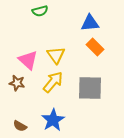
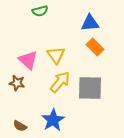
yellow arrow: moved 7 px right
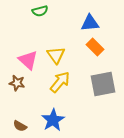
gray square: moved 13 px right, 4 px up; rotated 12 degrees counterclockwise
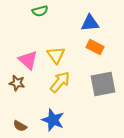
orange rectangle: rotated 18 degrees counterclockwise
blue star: rotated 20 degrees counterclockwise
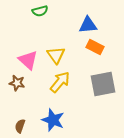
blue triangle: moved 2 px left, 2 px down
brown semicircle: rotated 80 degrees clockwise
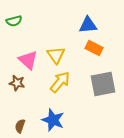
green semicircle: moved 26 px left, 10 px down
orange rectangle: moved 1 px left, 1 px down
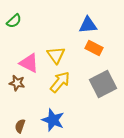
green semicircle: rotated 28 degrees counterclockwise
pink triangle: moved 1 px right, 3 px down; rotated 15 degrees counterclockwise
gray square: rotated 16 degrees counterclockwise
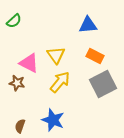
orange rectangle: moved 1 px right, 8 px down
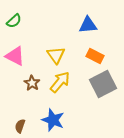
pink triangle: moved 14 px left, 7 px up
brown star: moved 15 px right; rotated 21 degrees clockwise
